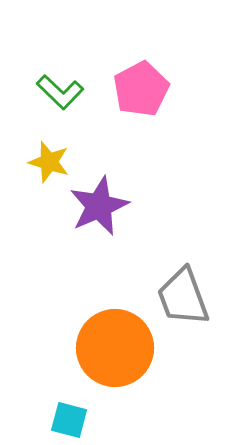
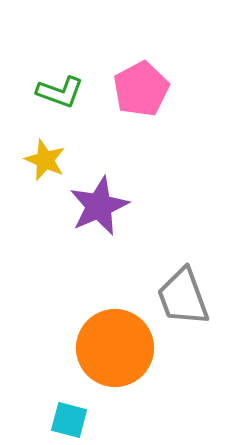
green L-shape: rotated 24 degrees counterclockwise
yellow star: moved 4 px left, 2 px up; rotated 6 degrees clockwise
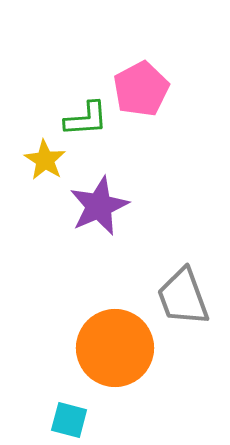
green L-shape: moved 26 px right, 27 px down; rotated 24 degrees counterclockwise
yellow star: rotated 9 degrees clockwise
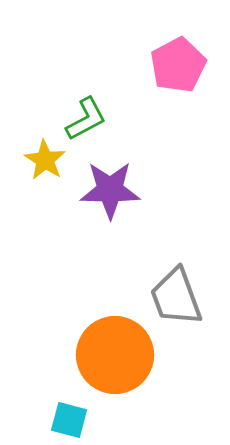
pink pentagon: moved 37 px right, 24 px up
green L-shape: rotated 24 degrees counterclockwise
purple star: moved 11 px right, 16 px up; rotated 24 degrees clockwise
gray trapezoid: moved 7 px left
orange circle: moved 7 px down
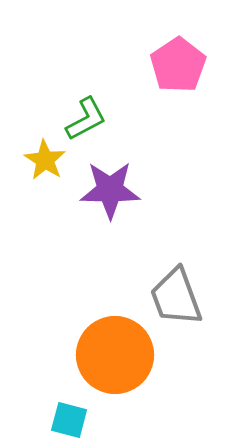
pink pentagon: rotated 6 degrees counterclockwise
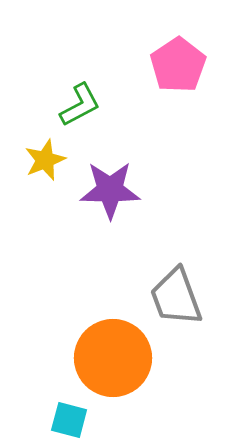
green L-shape: moved 6 px left, 14 px up
yellow star: rotated 18 degrees clockwise
orange circle: moved 2 px left, 3 px down
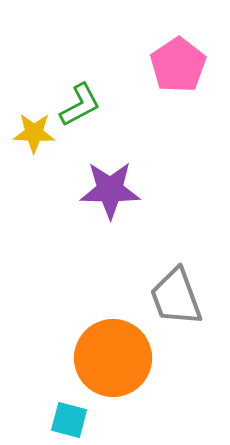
yellow star: moved 11 px left, 27 px up; rotated 24 degrees clockwise
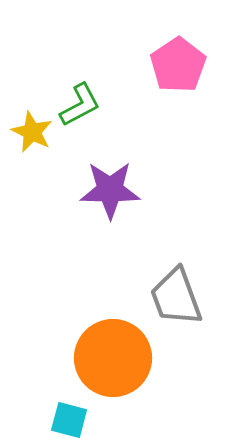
yellow star: moved 2 px left, 1 px up; rotated 24 degrees clockwise
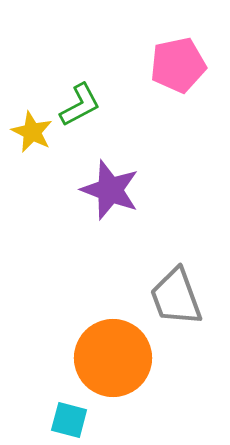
pink pentagon: rotated 22 degrees clockwise
purple star: rotated 20 degrees clockwise
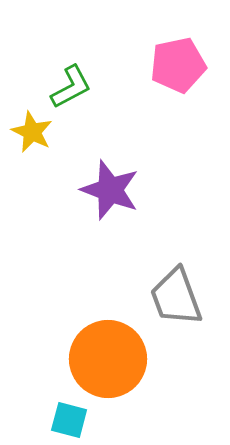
green L-shape: moved 9 px left, 18 px up
orange circle: moved 5 px left, 1 px down
